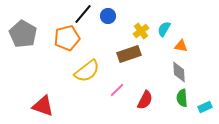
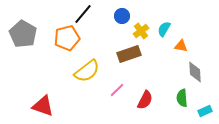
blue circle: moved 14 px right
gray diamond: moved 16 px right
cyan rectangle: moved 4 px down
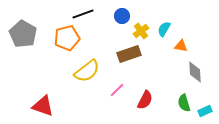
black line: rotated 30 degrees clockwise
green semicircle: moved 2 px right, 5 px down; rotated 12 degrees counterclockwise
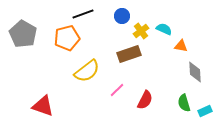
cyan semicircle: rotated 84 degrees clockwise
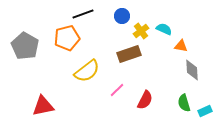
gray pentagon: moved 2 px right, 12 px down
gray diamond: moved 3 px left, 2 px up
red triangle: rotated 30 degrees counterclockwise
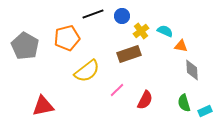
black line: moved 10 px right
cyan semicircle: moved 1 px right, 2 px down
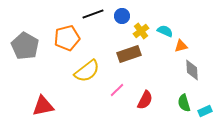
orange triangle: rotated 24 degrees counterclockwise
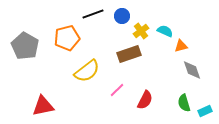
gray diamond: rotated 15 degrees counterclockwise
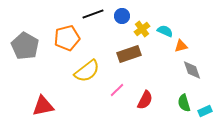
yellow cross: moved 1 px right, 2 px up
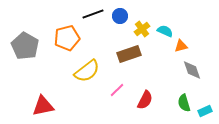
blue circle: moved 2 px left
